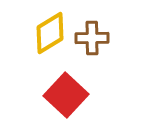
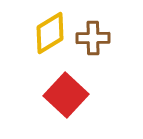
brown cross: moved 1 px right
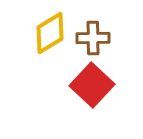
red square: moved 26 px right, 10 px up
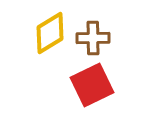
red square: rotated 21 degrees clockwise
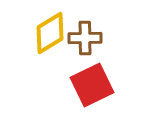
brown cross: moved 8 px left
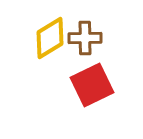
yellow diamond: moved 5 px down
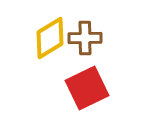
red square: moved 5 px left, 3 px down
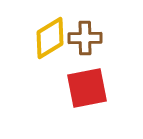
red square: rotated 15 degrees clockwise
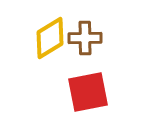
red square: moved 1 px right, 4 px down
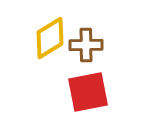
brown cross: moved 1 px right, 7 px down
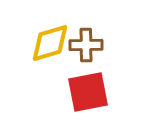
yellow diamond: moved 5 px down; rotated 15 degrees clockwise
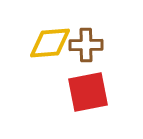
yellow diamond: rotated 12 degrees clockwise
